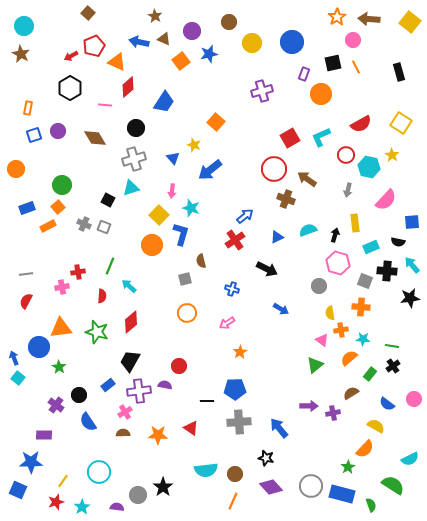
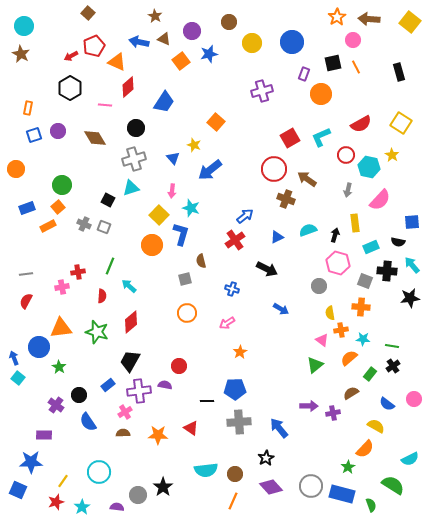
pink semicircle at (386, 200): moved 6 px left
black star at (266, 458): rotated 28 degrees clockwise
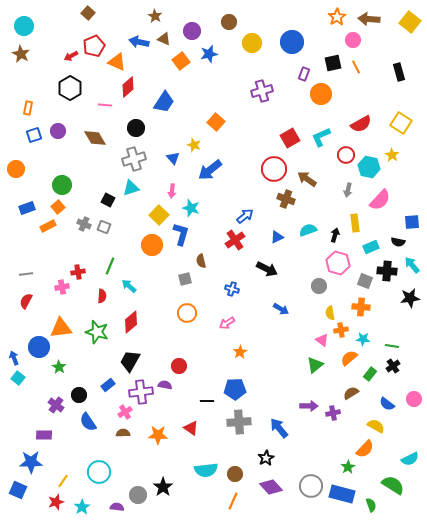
purple cross at (139, 391): moved 2 px right, 1 px down
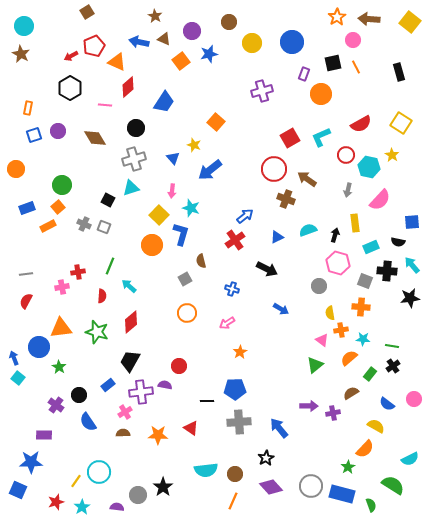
brown square at (88, 13): moved 1 px left, 1 px up; rotated 16 degrees clockwise
gray square at (185, 279): rotated 16 degrees counterclockwise
yellow line at (63, 481): moved 13 px right
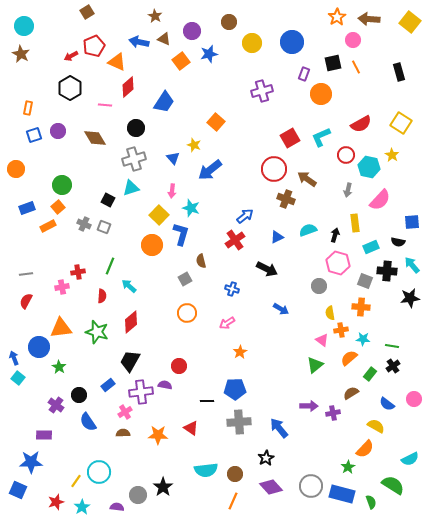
green semicircle at (371, 505): moved 3 px up
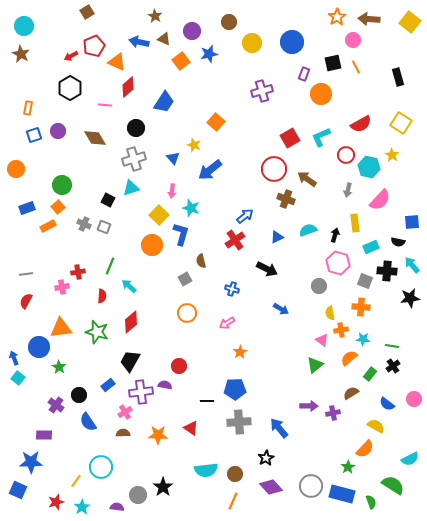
black rectangle at (399, 72): moved 1 px left, 5 px down
cyan circle at (99, 472): moved 2 px right, 5 px up
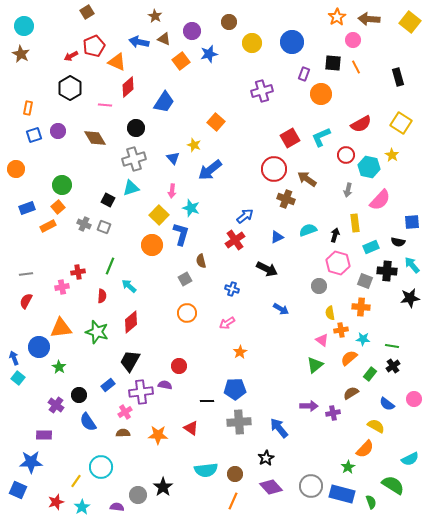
black square at (333, 63): rotated 18 degrees clockwise
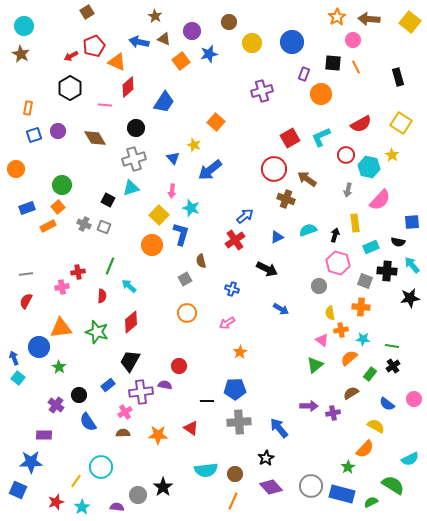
green semicircle at (371, 502): rotated 96 degrees counterclockwise
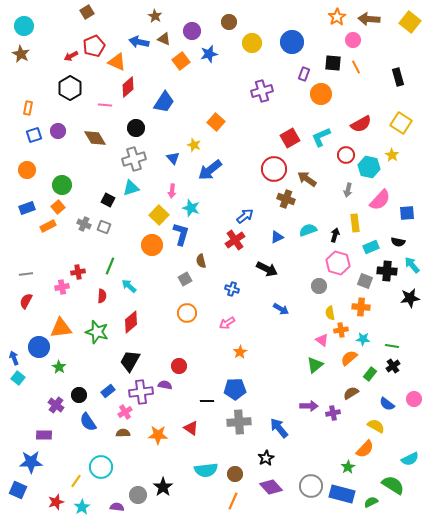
orange circle at (16, 169): moved 11 px right, 1 px down
blue square at (412, 222): moved 5 px left, 9 px up
blue rectangle at (108, 385): moved 6 px down
